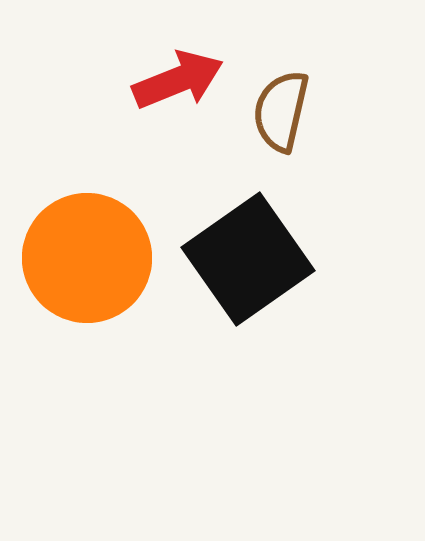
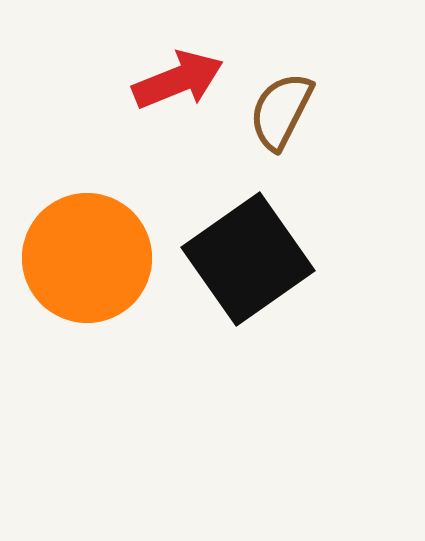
brown semicircle: rotated 14 degrees clockwise
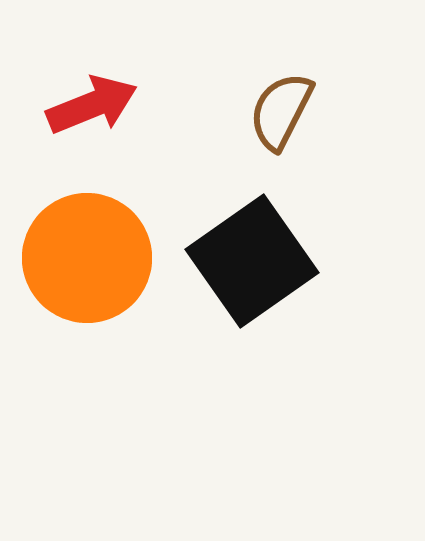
red arrow: moved 86 px left, 25 px down
black square: moved 4 px right, 2 px down
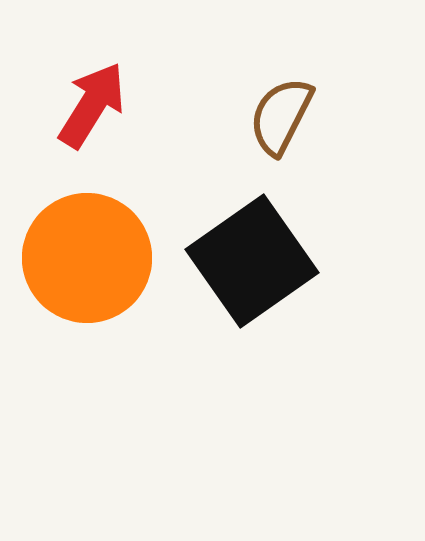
red arrow: rotated 36 degrees counterclockwise
brown semicircle: moved 5 px down
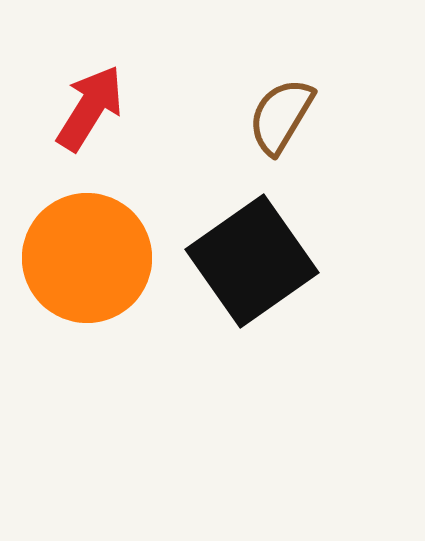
red arrow: moved 2 px left, 3 px down
brown semicircle: rotated 4 degrees clockwise
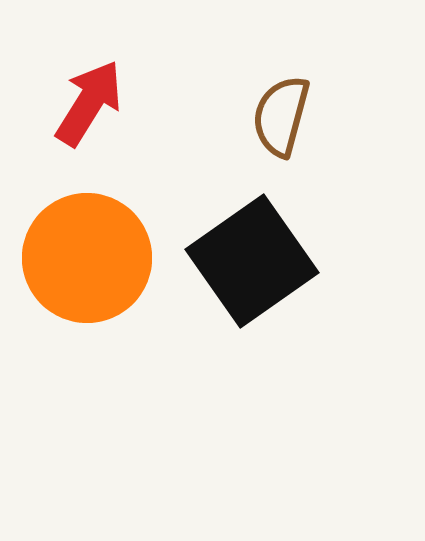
red arrow: moved 1 px left, 5 px up
brown semicircle: rotated 16 degrees counterclockwise
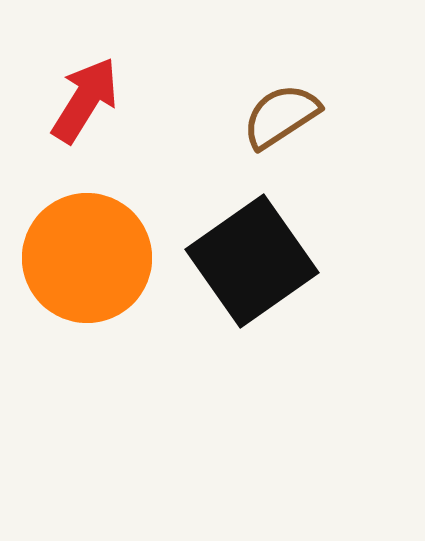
red arrow: moved 4 px left, 3 px up
brown semicircle: rotated 42 degrees clockwise
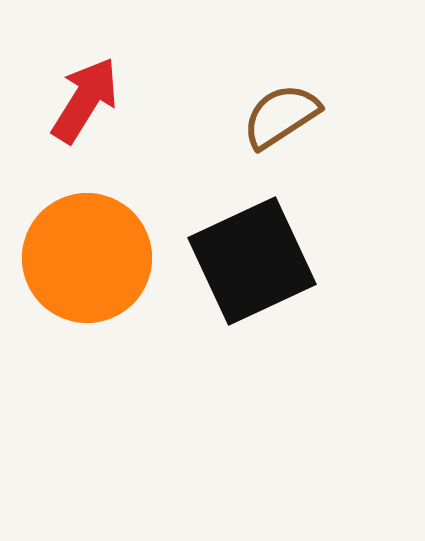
black square: rotated 10 degrees clockwise
